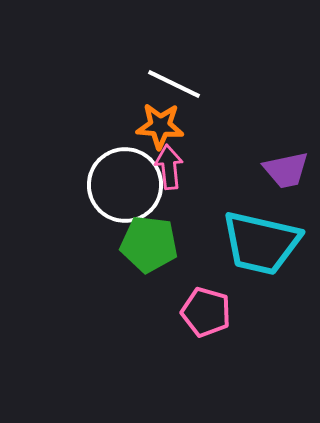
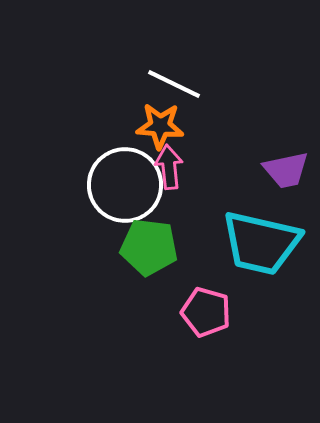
green pentagon: moved 3 px down
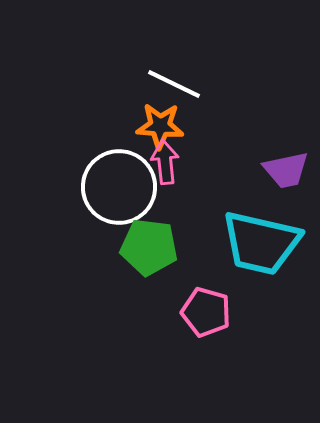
pink arrow: moved 4 px left, 5 px up
white circle: moved 6 px left, 2 px down
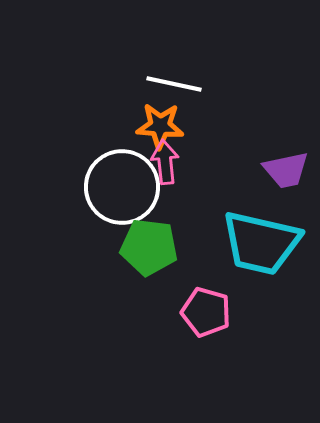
white line: rotated 14 degrees counterclockwise
white circle: moved 3 px right
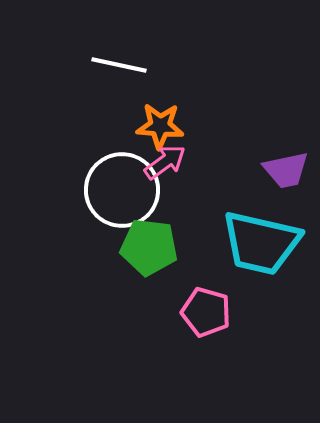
white line: moved 55 px left, 19 px up
pink arrow: rotated 60 degrees clockwise
white circle: moved 3 px down
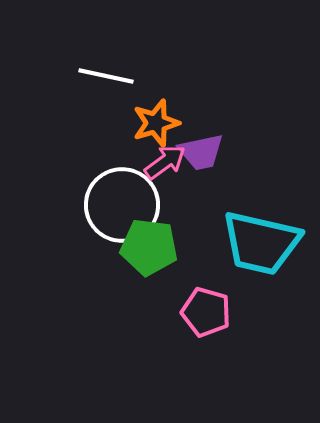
white line: moved 13 px left, 11 px down
orange star: moved 4 px left, 3 px up; rotated 21 degrees counterclockwise
purple trapezoid: moved 85 px left, 18 px up
white circle: moved 15 px down
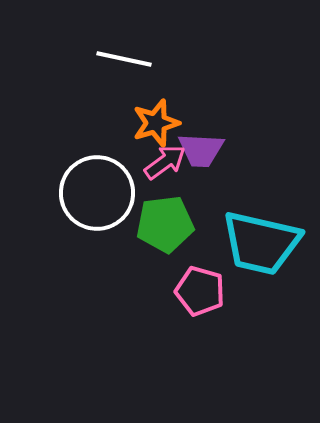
white line: moved 18 px right, 17 px up
purple trapezoid: moved 2 px up; rotated 15 degrees clockwise
white circle: moved 25 px left, 12 px up
green pentagon: moved 16 px right, 23 px up; rotated 14 degrees counterclockwise
pink pentagon: moved 6 px left, 21 px up
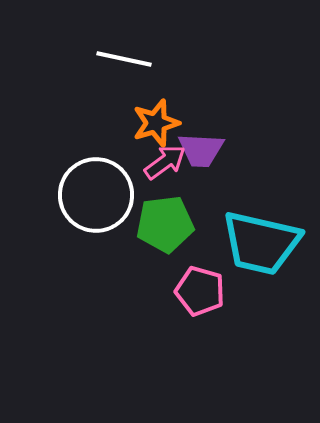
white circle: moved 1 px left, 2 px down
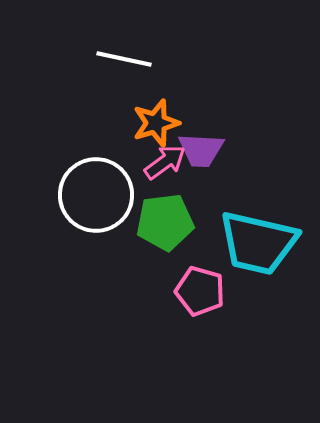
green pentagon: moved 2 px up
cyan trapezoid: moved 3 px left
